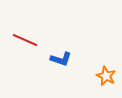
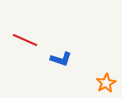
orange star: moved 7 px down; rotated 18 degrees clockwise
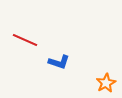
blue L-shape: moved 2 px left, 3 px down
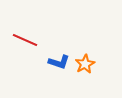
orange star: moved 21 px left, 19 px up
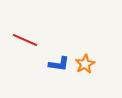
blue L-shape: moved 2 px down; rotated 10 degrees counterclockwise
